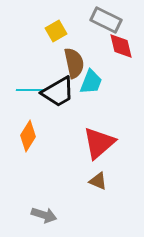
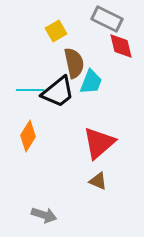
gray rectangle: moved 1 px right, 1 px up
black trapezoid: rotated 9 degrees counterclockwise
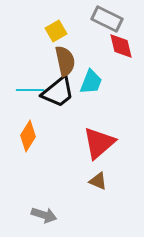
brown semicircle: moved 9 px left, 2 px up
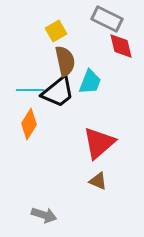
cyan trapezoid: moved 1 px left
orange diamond: moved 1 px right, 12 px up
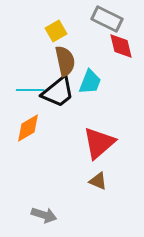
orange diamond: moved 1 px left, 4 px down; rotated 28 degrees clockwise
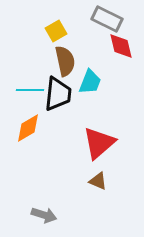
black trapezoid: moved 2 px down; rotated 45 degrees counterclockwise
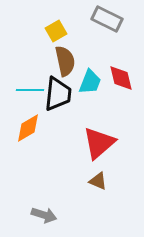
red diamond: moved 32 px down
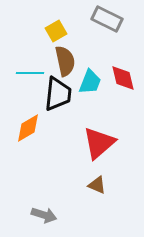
red diamond: moved 2 px right
cyan line: moved 17 px up
brown triangle: moved 1 px left, 4 px down
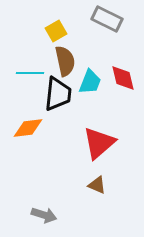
orange diamond: rotated 24 degrees clockwise
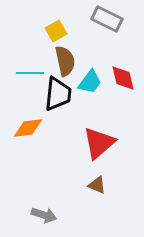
cyan trapezoid: rotated 16 degrees clockwise
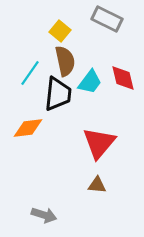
yellow square: moved 4 px right; rotated 20 degrees counterclockwise
cyan line: rotated 56 degrees counterclockwise
red triangle: rotated 9 degrees counterclockwise
brown triangle: rotated 18 degrees counterclockwise
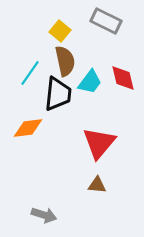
gray rectangle: moved 1 px left, 2 px down
